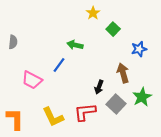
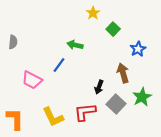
blue star: moved 1 px left; rotated 14 degrees counterclockwise
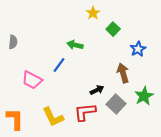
black arrow: moved 2 px left, 3 px down; rotated 136 degrees counterclockwise
green star: moved 2 px right, 1 px up
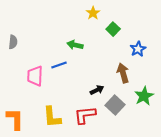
blue line: rotated 35 degrees clockwise
pink trapezoid: moved 3 px right, 4 px up; rotated 65 degrees clockwise
gray square: moved 1 px left, 1 px down
red L-shape: moved 3 px down
yellow L-shape: moved 1 px left; rotated 20 degrees clockwise
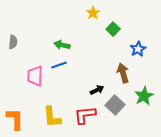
green arrow: moved 13 px left
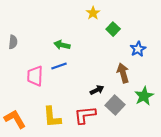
blue line: moved 1 px down
orange L-shape: rotated 30 degrees counterclockwise
